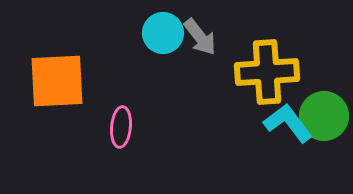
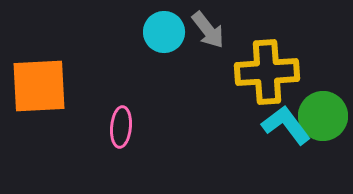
cyan circle: moved 1 px right, 1 px up
gray arrow: moved 8 px right, 7 px up
orange square: moved 18 px left, 5 px down
green circle: moved 1 px left
cyan L-shape: moved 2 px left, 2 px down
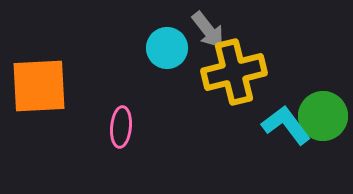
cyan circle: moved 3 px right, 16 px down
yellow cross: moved 33 px left; rotated 10 degrees counterclockwise
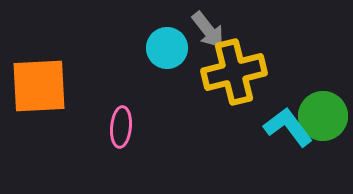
cyan L-shape: moved 2 px right, 2 px down
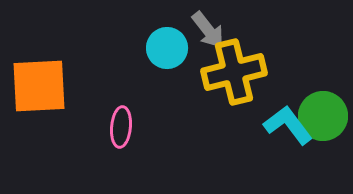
cyan L-shape: moved 2 px up
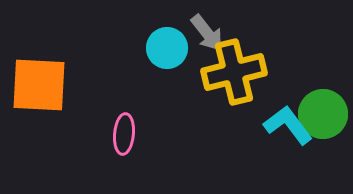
gray arrow: moved 1 px left, 3 px down
orange square: moved 1 px up; rotated 6 degrees clockwise
green circle: moved 2 px up
pink ellipse: moved 3 px right, 7 px down
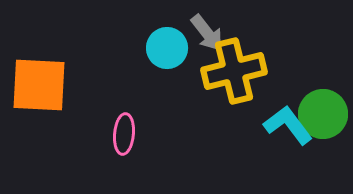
yellow cross: moved 1 px up
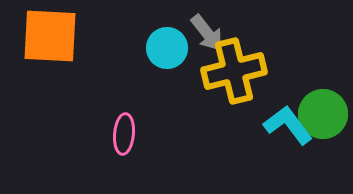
orange square: moved 11 px right, 49 px up
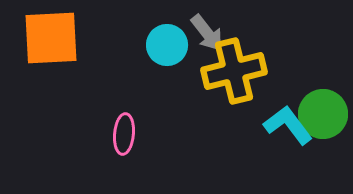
orange square: moved 1 px right, 2 px down; rotated 6 degrees counterclockwise
cyan circle: moved 3 px up
